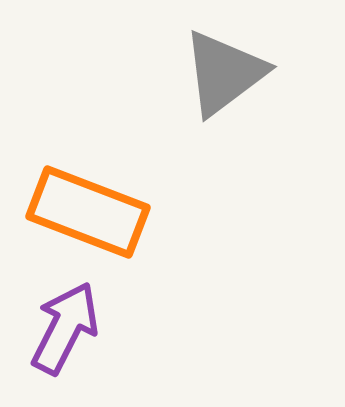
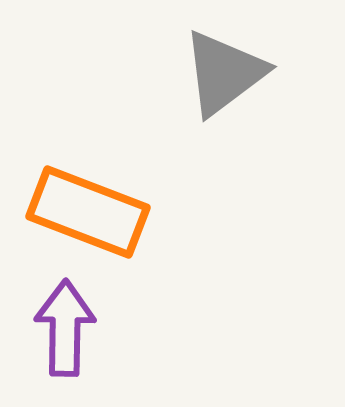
purple arrow: rotated 26 degrees counterclockwise
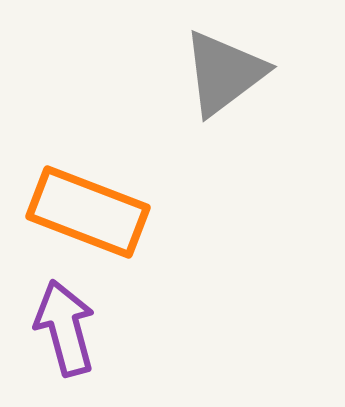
purple arrow: rotated 16 degrees counterclockwise
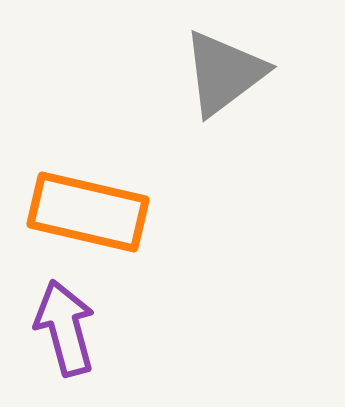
orange rectangle: rotated 8 degrees counterclockwise
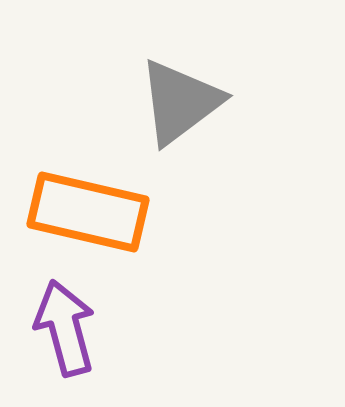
gray triangle: moved 44 px left, 29 px down
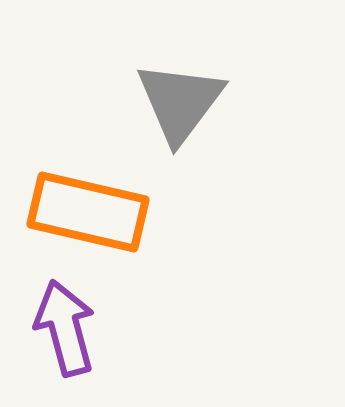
gray triangle: rotated 16 degrees counterclockwise
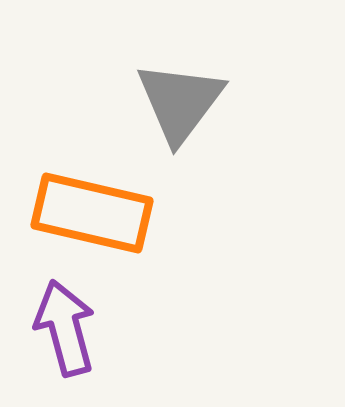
orange rectangle: moved 4 px right, 1 px down
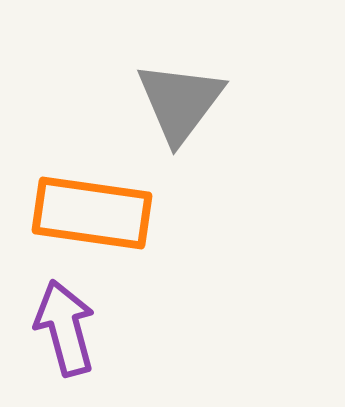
orange rectangle: rotated 5 degrees counterclockwise
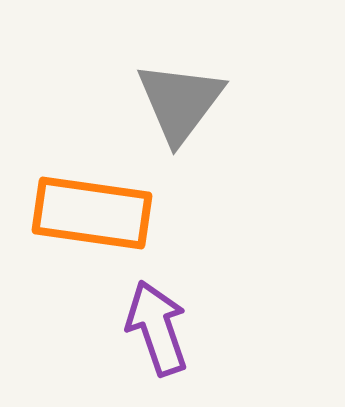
purple arrow: moved 92 px right; rotated 4 degrees counterclockwise
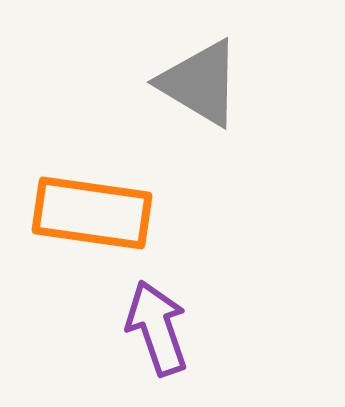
gray triangle: moved 20 px right, 19 px up; rotated 36 degrees counterclockwise
